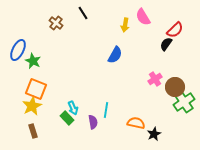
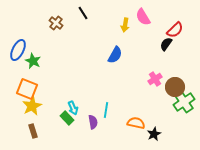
orange square: moved 9 px left
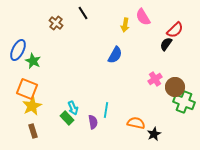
green cross: rotated 35 degrees counterclockwise
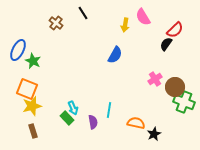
yellow star: rotated 12 degrees clockwise
cyan line: moved 3 px right
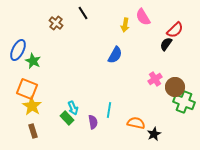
yellow star: rotated 24 degrees counterclockwise
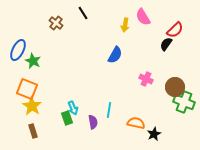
pink cross: moved 9 px left; rotated 32 degrees counterclockwise
green rectangle: rotated 24 degrees clockwise
